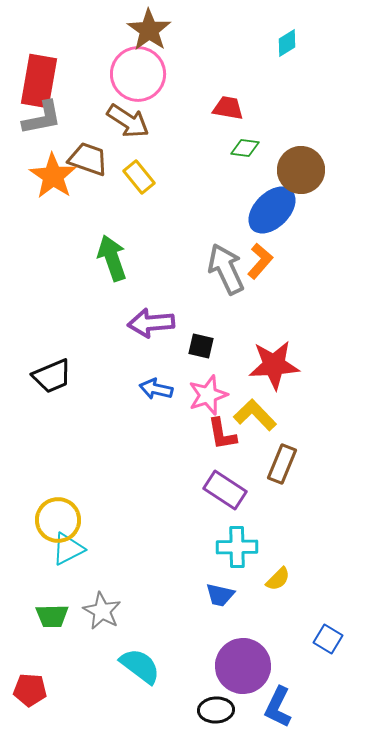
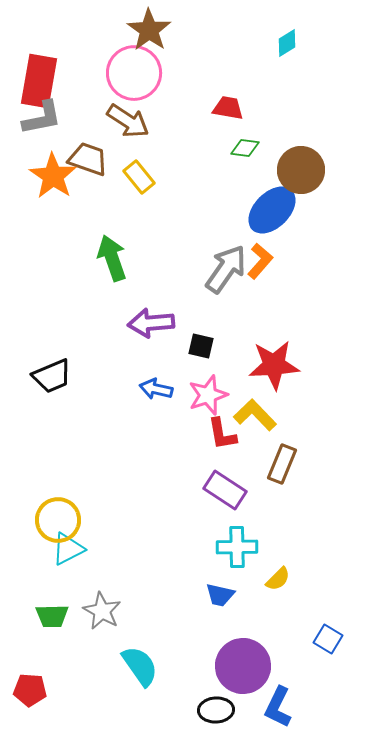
pink circle: moved 4 px left, 1 px up
gray arrow: rotated 60 degrees clockwise
cyan semicircle: rotated 18 degrees clockwise
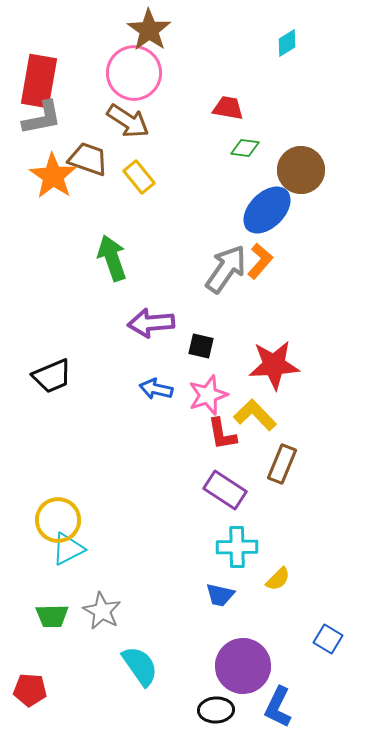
blue ellipse: moved 5 px left
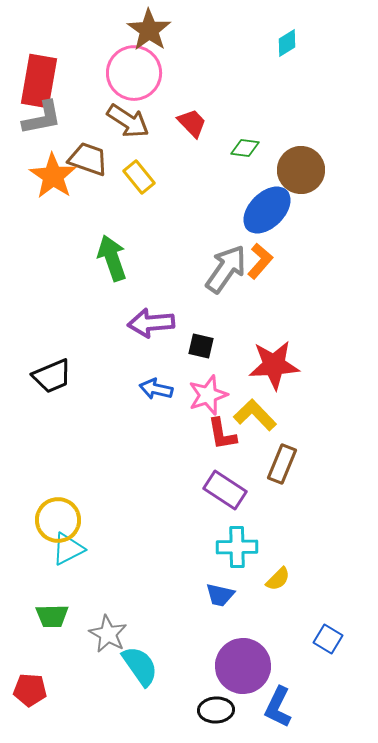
red trapezoid: moved 36 px left, 15 px down; rotated 36 degrees clockwise
gray star: moved 6 px right, 23 px down
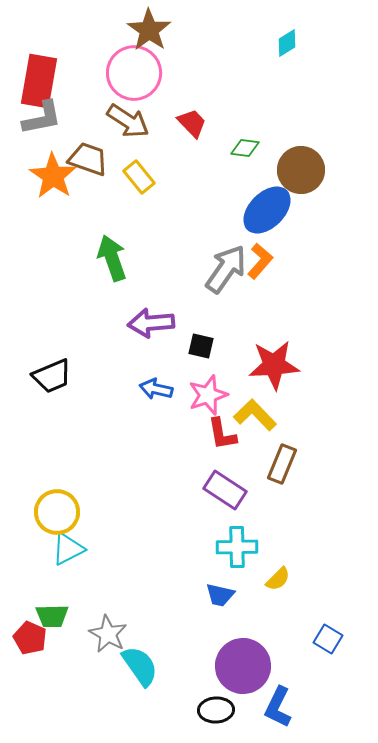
yellow circle: moved 1 px left, 8 px up
red pentagon: moved 52 px up; rotated 20 degrees clockwise
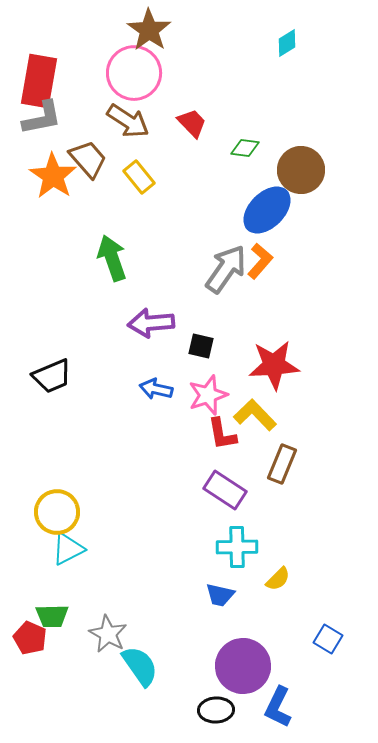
brown trapezoid: rotated 30 degrees clockwise
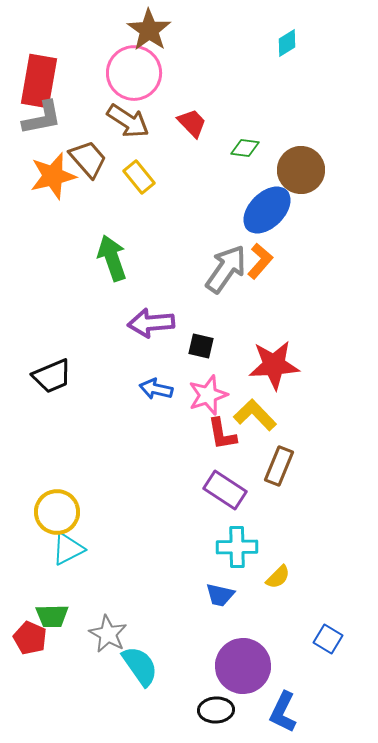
orange star: rotated 24 degrees clockwise
brown rectangle: moved 3 px left, 2 px down
yellow semicircle: moved 2 px up
blue L-shape: moved 5 px right, 5 px down
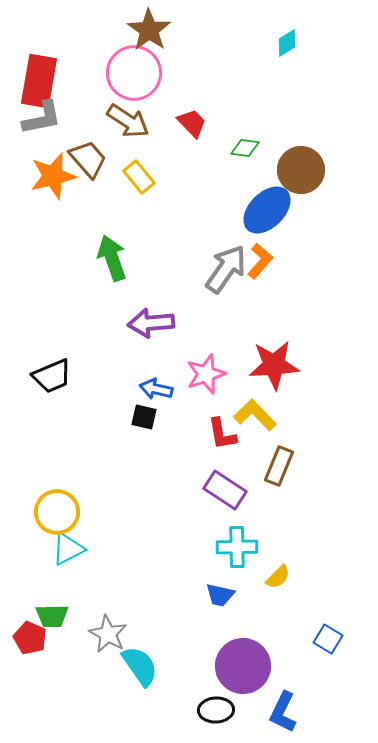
black square: moved 57 px left, 71 px down
pink star: moved 2 px left, 21 px up
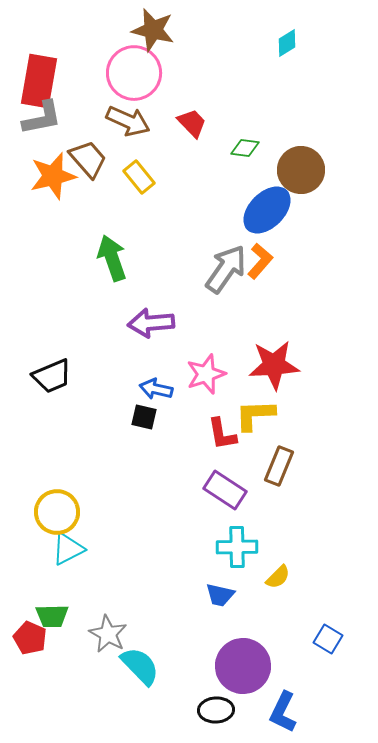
brown star: moved 4 px right; rotated 21 degrees counterclockwise
brown arrow: rotated 9 degrees counterclockwise
yellow L-shape: rotated 48 degrees counterclockwise
cyan semicircle: rotated 9 degrees counterclockwise
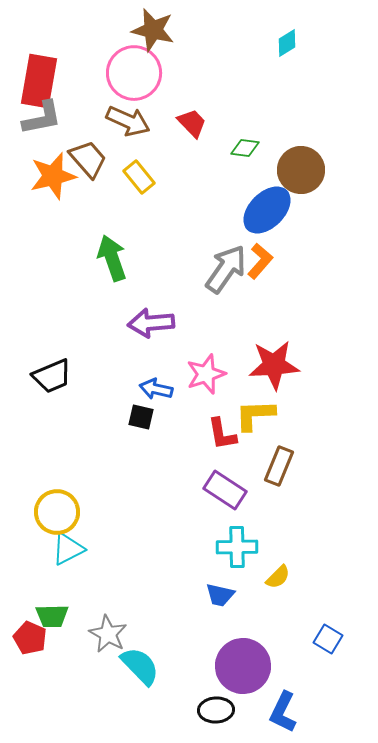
black square: moved 3 px left
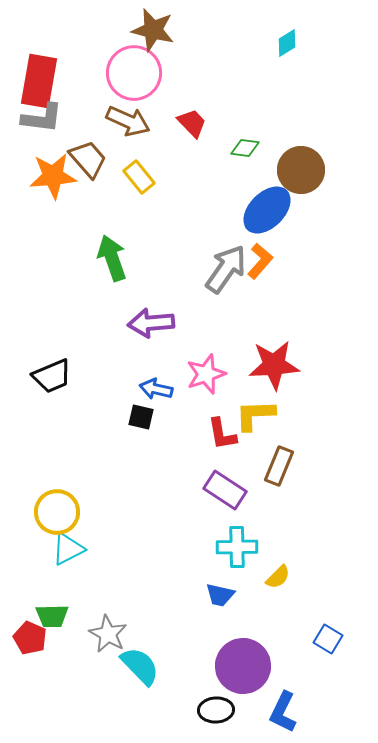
gray L-shape: rotated 18 degrees clockwise
orange star: rotated 9 degrees clockwise
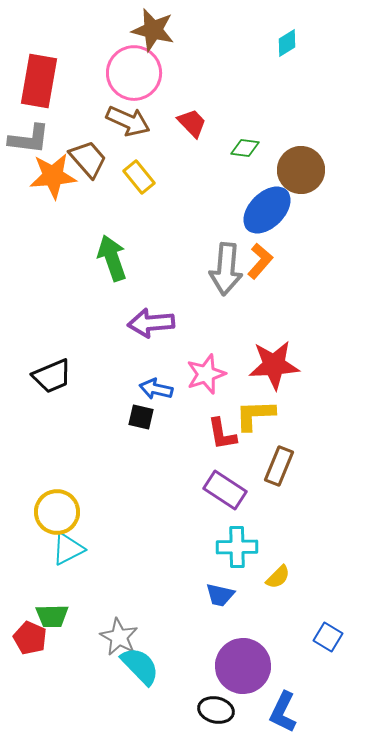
gray L-shape: moved 13 px left, 21 px down
gray arrow: rotated 150 degrees clockwise
gray star: moved 11 px right, 3 px down
blue square: moved 2 px up
black ellipse: rotated 16 degrees clockwise
